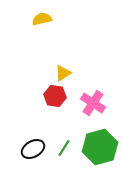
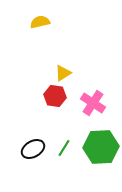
yellow semicircle: moved 2 px left, 3 px down
green hexagon: moved 1 px right; rotated 12 degrees clockwise
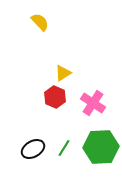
yellow semicircle: rotated 60 degrees clockwise
red hexagon: moved 1 px down; rotated 15 degrees clockwise
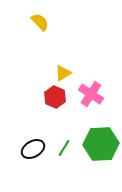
pink cross: moved 2 px left, 9 px up
green hexagon: moved 3 px up
